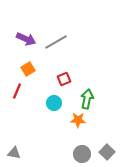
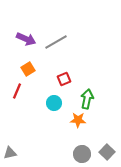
gray triangle: moved 4 px left; rotated 24 degrees counterclockwise
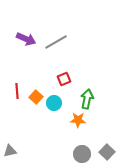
orange square: moved 8 px right, 28 px down; rotated 16 degrees counterclockwise
red line: rotated 28 degrees counterclockwise
gray triangle: moved 2 px up
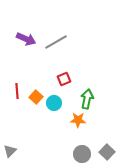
gray triangle: rotated 32 degrees counterclockwise
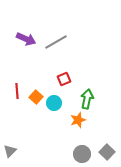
orange star: rotated 21 degrees counterclockwise
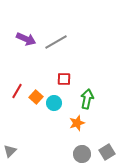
red square: rotated 24 degrees clockwise
red line: rotated 35 degrees clockwise
orange star: moved 1 px left, 3 px down
gray square: rotated 14 degrees clockwise
